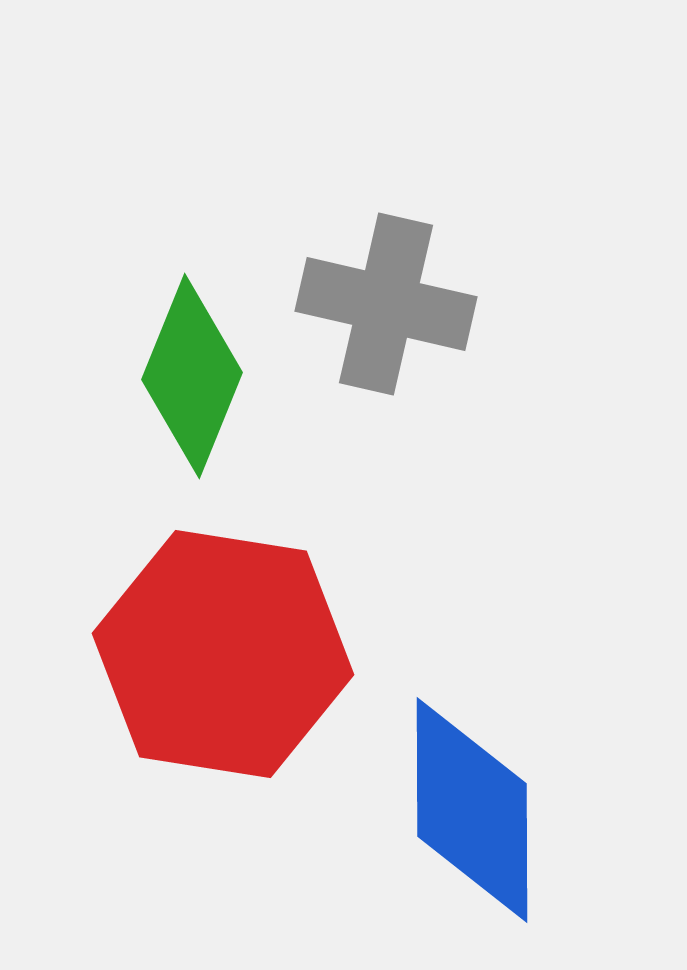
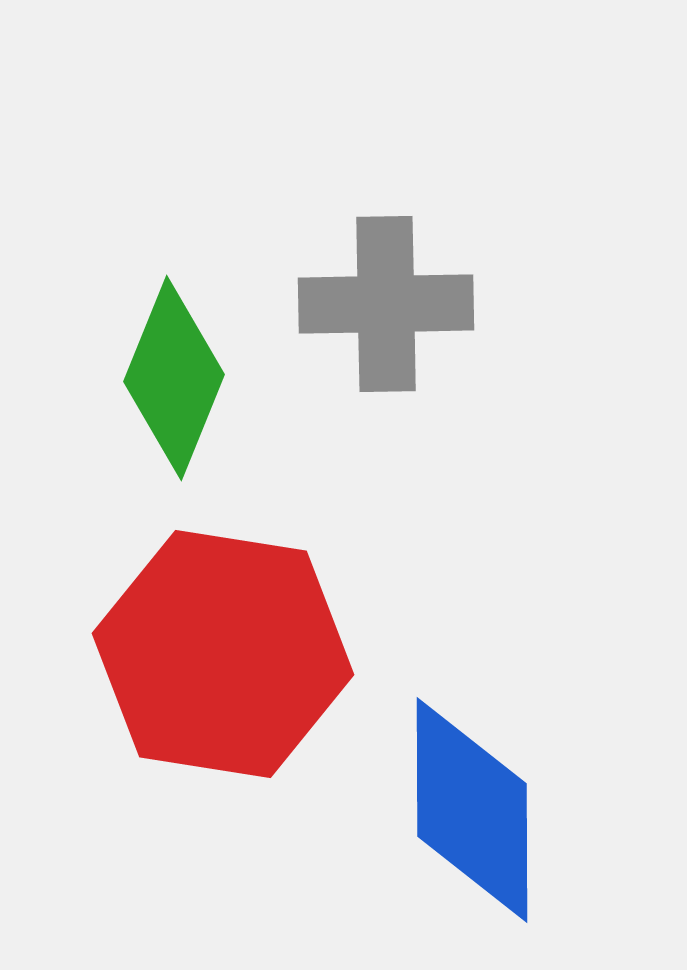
gray cross: rotated 14 degrees counterclockwise
green diamond: moved 18 px left, 2 px down
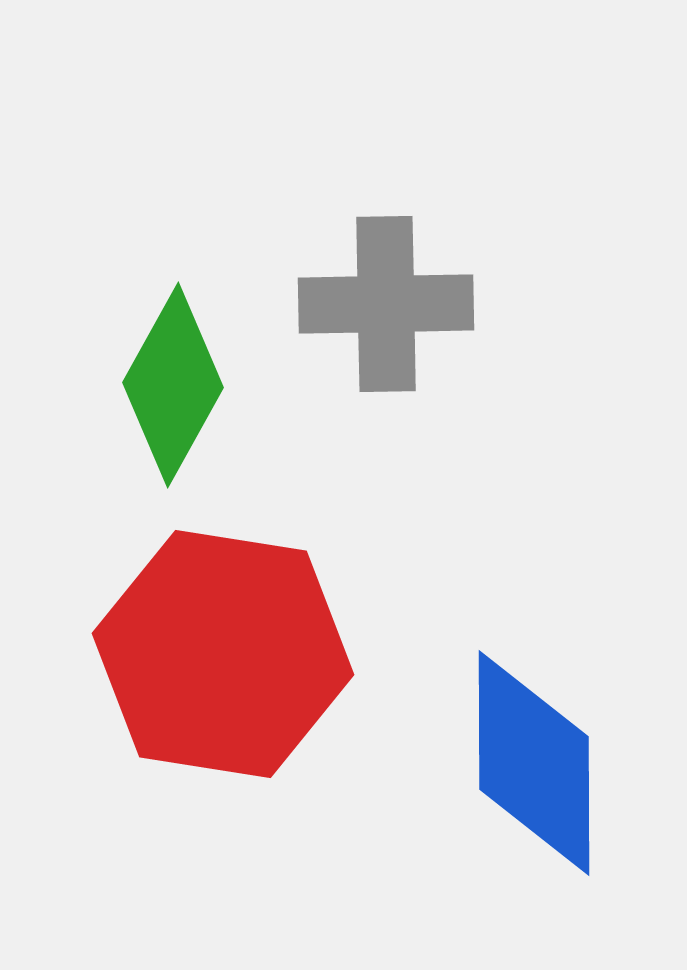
green diamond: moved 1 px left, 7 px down; rotated 7 degrees clockwise
blue diamond: moved 62 px right, 47 px up
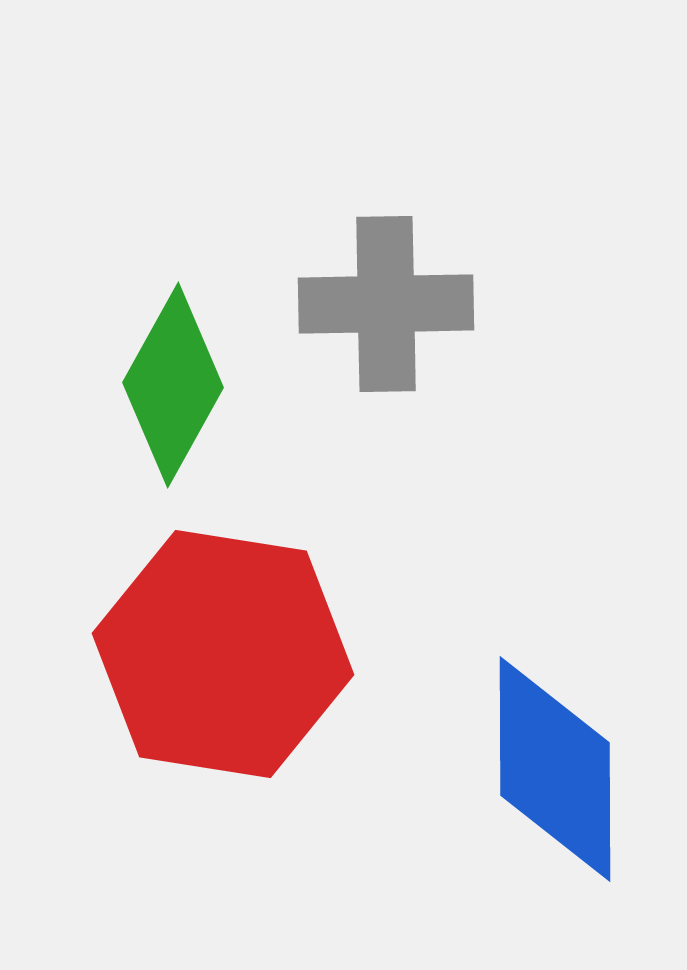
blue diamond: moved 21 px right, 6 px down
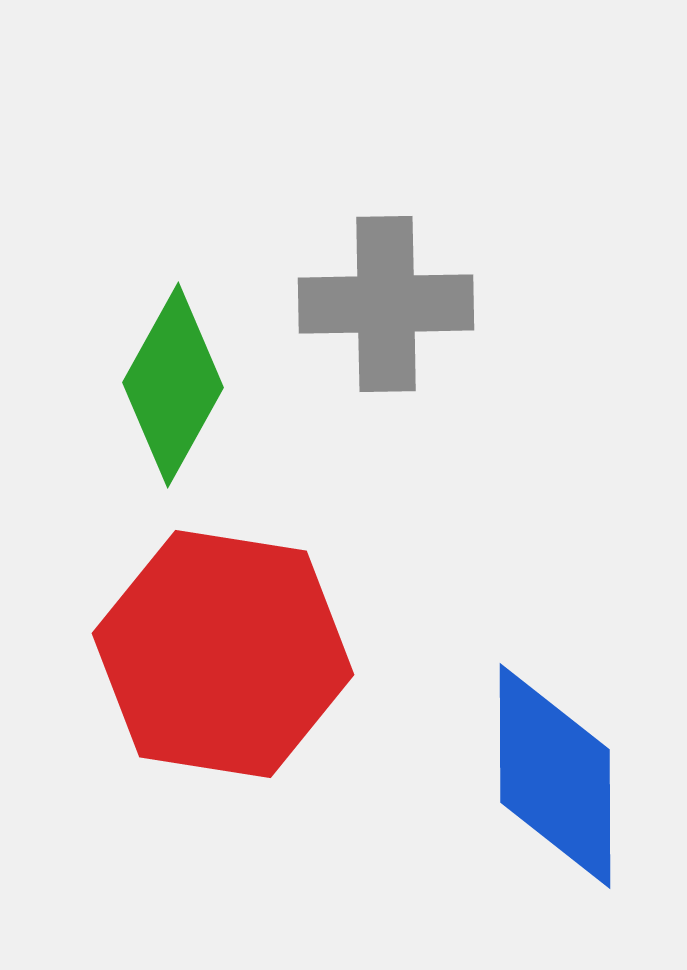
blue diamond: moved 7 px down
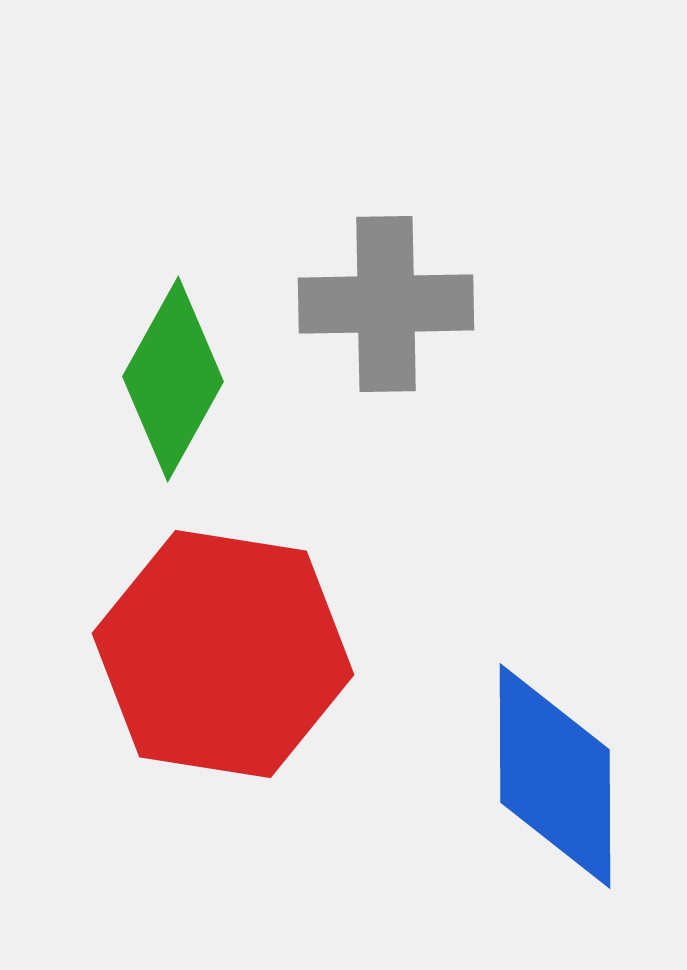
green diamond: moved 6 px up
